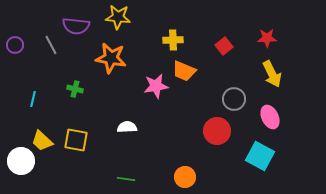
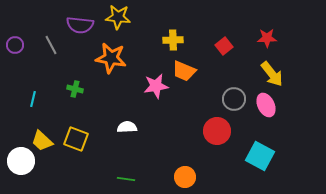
purple semicircle: moved 4 px right, 1 px up
yellow arrow: rotated 12 degrees counterclockwise
pink ellipse: moved 4 px left, 12 px up
yellow square: moved 1 px up; rotated 10 degrees clockwise
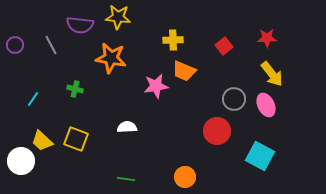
cyan line: rotated 21 degrees clockwise
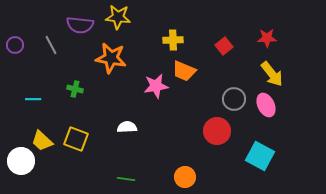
cyan line: rotated 56 degrees clockwise
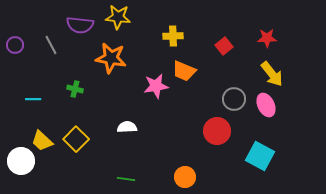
yellow cross: moved 4 px up
yellow square: rotated 25 degrees clockwise
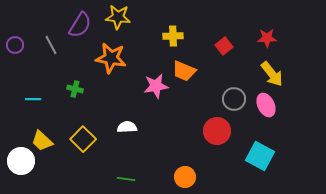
purple semicircle: rotated 64 degrees counterclockwise
yellow square: moved 7 px right
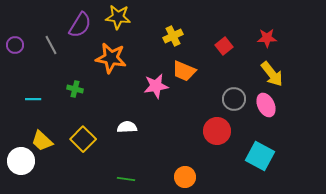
yellow cross: rotated 24 degrees counterclockwise
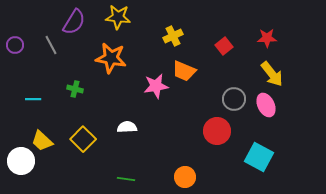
purple semicircle: moved 6 px left, 3 px up
cyan square: moved 1 px left, 1 px down
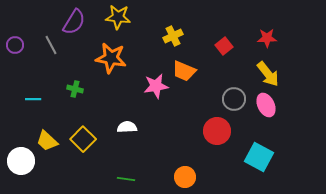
yellow arrow: moved 4 px left
yellow trapezoid: moved 5 px right
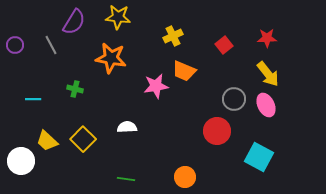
red square: moved 1 px up
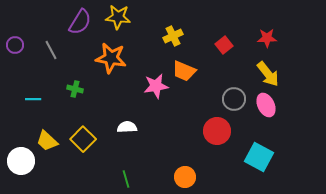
purple semicircle: moved 6 px right
gray line: moved 5 px down
green line: rotated 66 degrees clockwise
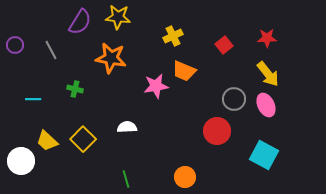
cyan square: moved 5 px right, 2 px up
